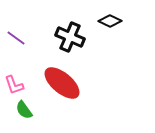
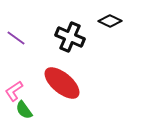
pink L-shape: moved 6 px down; rotated 75 degrees clockwise
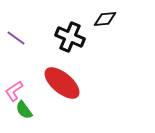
black diamond: moved 5 px left, 2 px up; rotated 30 degrees counterclockwise
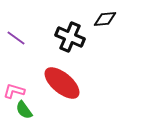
pink L-shape: rotated 50 degrees clockwise
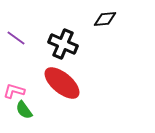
black cross: moved 7 px left, 7 px down
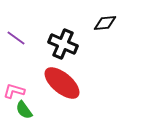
black diamond: moved 4 px down
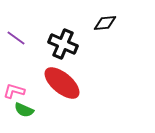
green semicircle: rotated 30 degrees counterclockwise
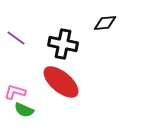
black cross: rotated 12 degrees counterclockwise
red ellipse: moved 1 px left, 1 px up
pink L-shape: moved 1 px right, 1 px down
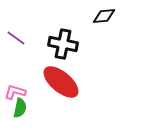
black diamond: moved 1 px left, 7 px up
green semicircle: moved 4 px left, 2 px up; rotated 102 degrees counterclockwise
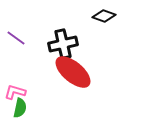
black diamond: rotated 25 degrees clockwise
black cross: rotated 24 degrees counterclockwise
red ellipse: moved 12 px right, 10 px up
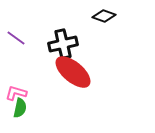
pink L-shape: moved 1 px right, 1 px down
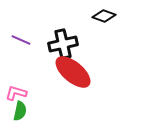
purple line: moved 5 px right, 2 px down; rotated 12 degrees counterclockwise
green semicircle: moved 3 px down
